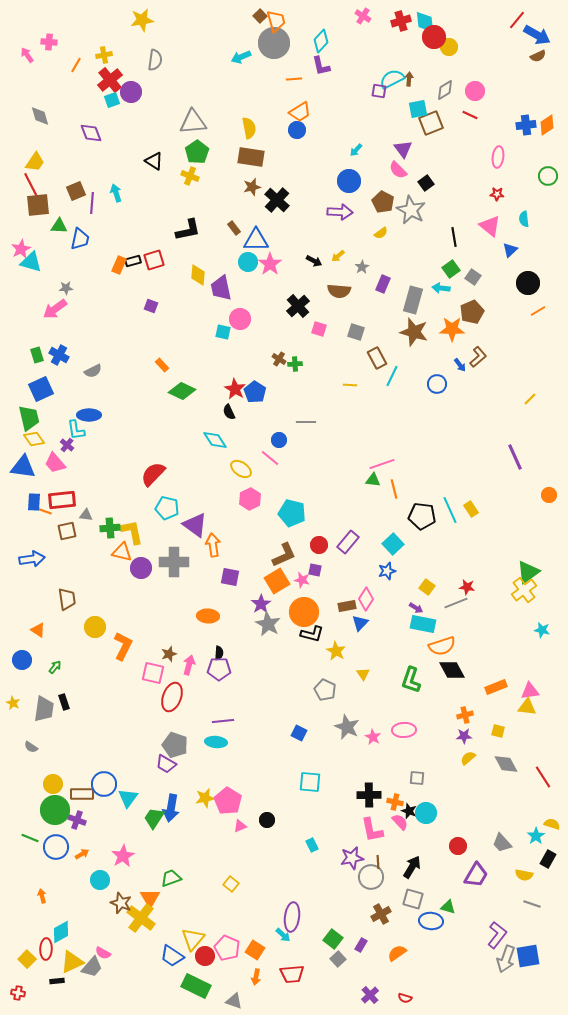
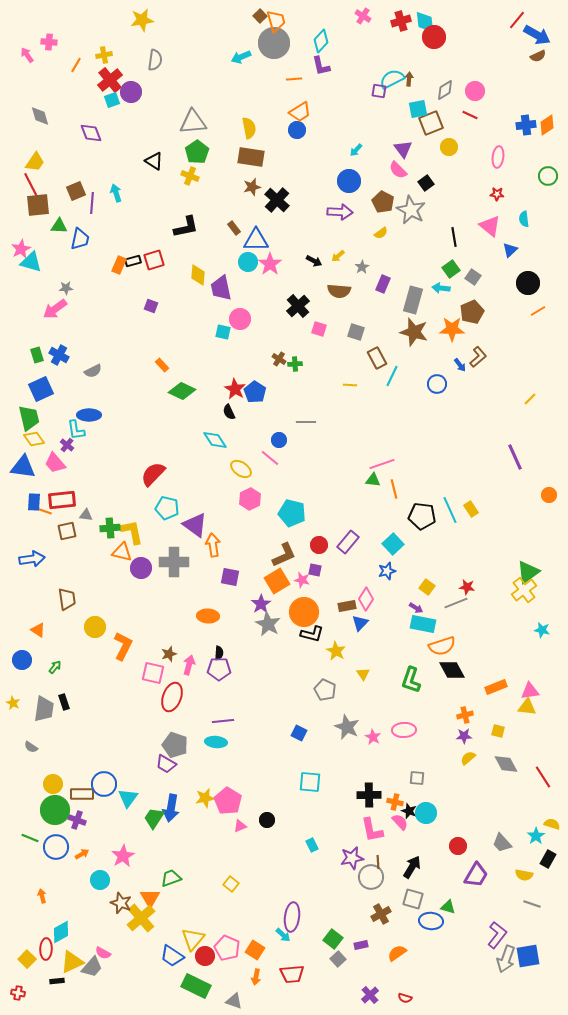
yellow circle at (449, 47): moved 100 px down
black L-shape at (188, 230): moved 2 px left, 3 px up
yellow cross at (141, 918): rotated 12 degrees clockwise
purple rectangle at (361, 945): rotated 48 degrees clockwise
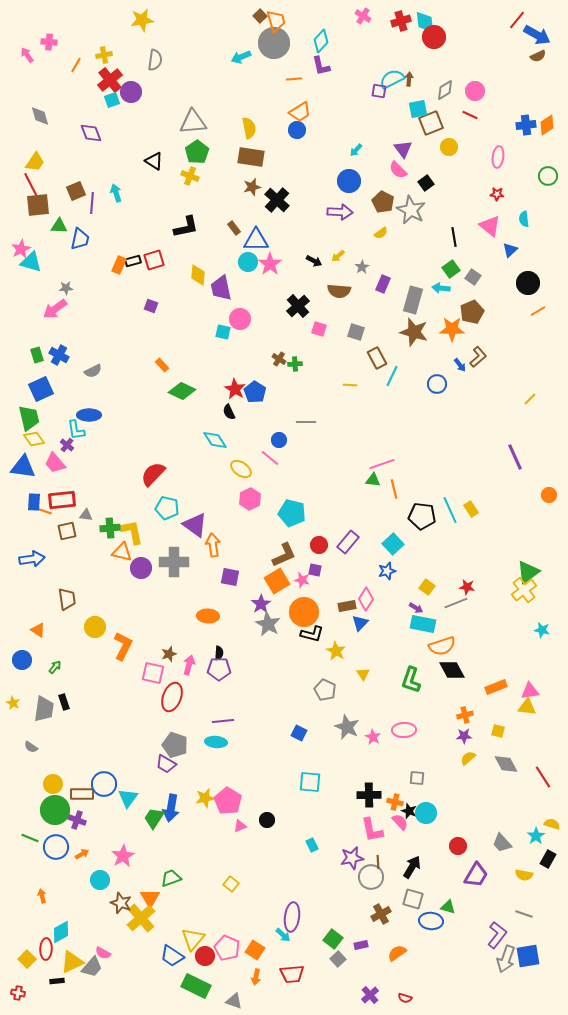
gray line at (532, 904): moved 8 px left, 10 px down
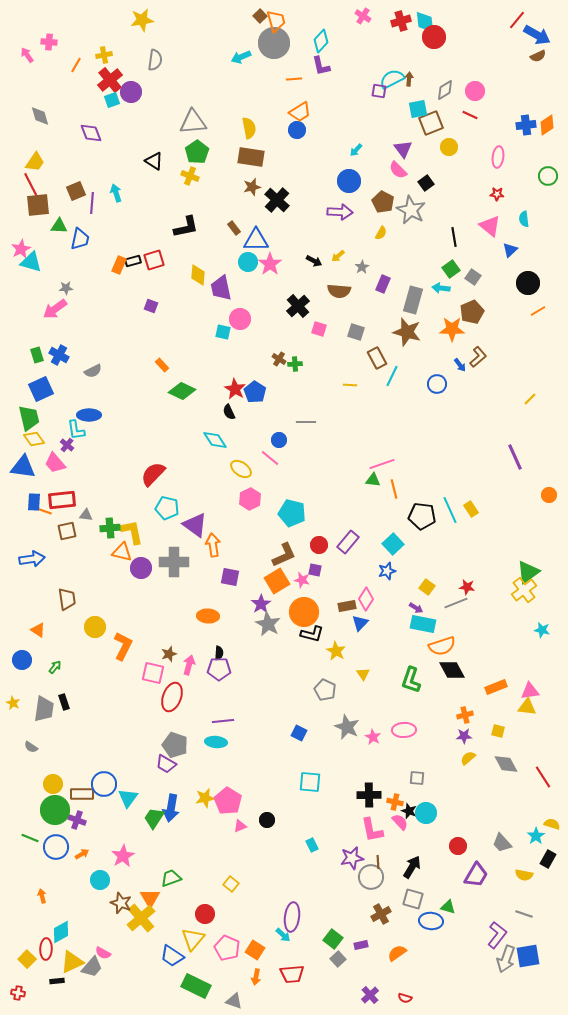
yellow semicircle at (381, 233): rotated 24 degrees counterclockwise
brown star at (414, 332): moved 7 px left
red circle at (205, 956): moved 42 px up
